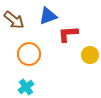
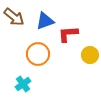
blue triangle: moved 3 px left, 5 px down
brown arrow: moved 3 px up
orange circle: moved 9 px right
cyan cross: moved 3 px left, 3 px up
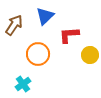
brown arrow: moved 8 px down; rotated 95 degrees counterclockwise
blue triangle: moved 5 px up; rotated 24 degrees counterclockwise
red L-shape: moved 1 px right, 1 px down
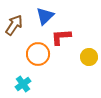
red L-shape: moved 8 px left, 2 px down
yellow circle: moved 1 px left, 2 px down
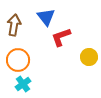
blue triangle: moved 1 px right, 1 px down; rotated 24 degrees counterclockwise
brown arrow: rotated 25 degrees counterclockwise
red L-shape: rotated 15 degrees counterclockwise
orange circle: moved 20 px left, 6 px down
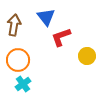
yellow circle: moved 2 px left, 1 px up
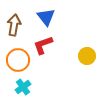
red L-shape: moved 18 px left, 8 px down
cyan cross: moved 3 px down
